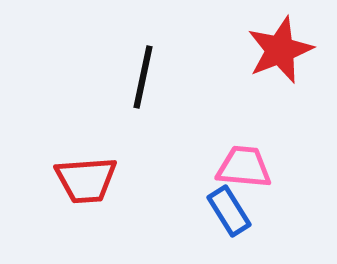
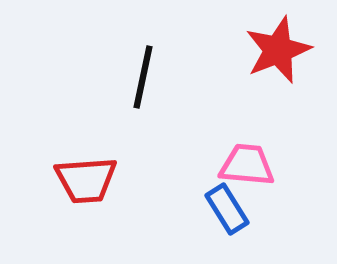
red star: moved 2 px left
pink trapezoid: moved 3 px right, 2 px up
blue rectangle: moved 2 px left, 2 px up
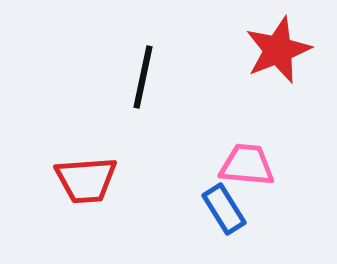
blue rectangle: moved 3 px left
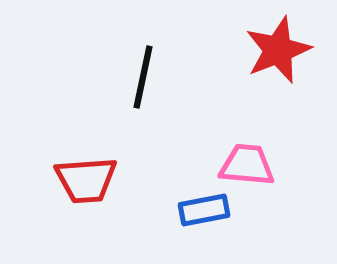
blue rectangle: moved 20 px left, 1 px down; rotated 69 degrees counterclockwise
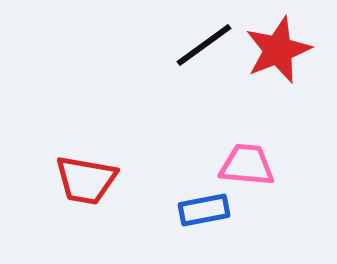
black line: moved 61 px right, 32 px up; rotated 42 degrees clockwise
red trapezoid: rotated 14 degrees clockwise
